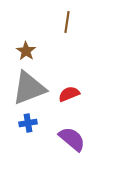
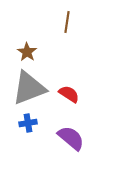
brown star: moved 1 px right, 1 px down
red semicircle: rotated 55 degrees clockwise
purple semicircle: moved 1 px left, 1 px up
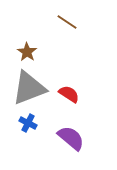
brown line: rotated 65 degrees counterclockwise
blue cross: rotated 36 degrees clockwise
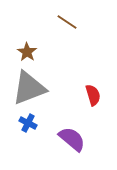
red semicircle: moved 24 px right, 1 px down; rotated 40 degrees clockwise
purple semicircle: moved 1 px right, 1 px down
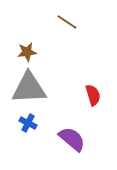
brown star: rotated 30 degrees clockwise
gray triangle: rotated 18 degrees clockwise
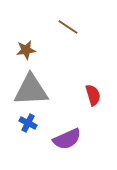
brown line: moved 1 px right, 5 px down
brown star: moved 1 px left, 2 px up
gray triangle: moved 2 px right, 2 px down
purple semicircle: moved 5 px left; rotated 116 degrees clockwise
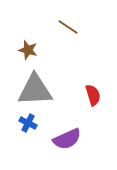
brown star: moved 2 px right; rotated 24 degrees clockwise
gray triangle: moved 4 px right
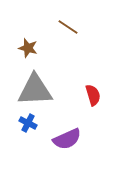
brown star: moved 2 px up
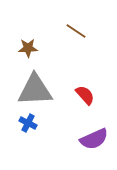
brown line: moved 8 px right, 4 px down
brown star: rotated 18 degrees counterclockwise
red semicircle: moved 8 px left; rotated 25 degrees counterclockwise
purple semicircle: moved 27 px right
